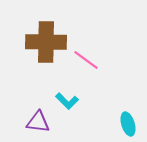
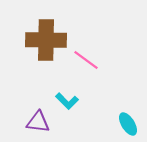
brown cross: moved 2 px up
cyan ellipse: rotated 15 degrees counterclockwise
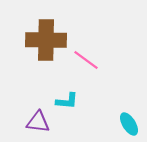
cyan L-shape: rotated 40 degrees counterclockwise
cyan ellipse: moved 1 px right
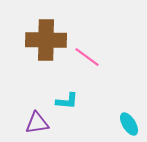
pink line: moved 1 px right, 3 px up
purple triangle: moved 1 px left, 1 px down; rotated 15 degrees counterclockwise
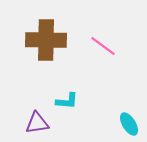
pink line: moved 16 px right, 11 px up
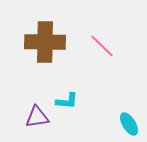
brown cross: moved 1 px left, 2 px down
pink line: moved 1 px left; rotated 8 degrees clockwise
purple triangle: moved 6 px up
